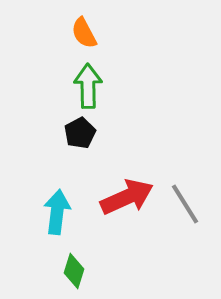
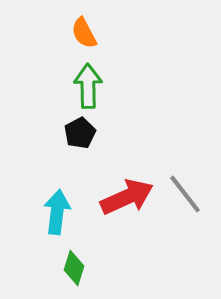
gray line: moved 10 px up; rotated 6 degrees counterclockwise
green diamond: moved 3 px up
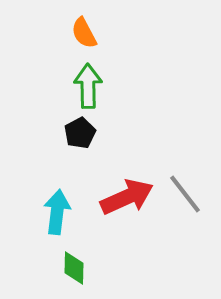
green diamond: rotated 16 degrees counterclockwise
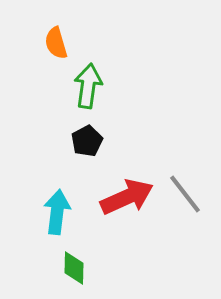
orange semicircle: moved 28 px left, 10 px down; rotated 12 degrees clockwise
green arrow: rotated 9 degrees clockwise
black pentagon: moved 7 px right, 8 px down
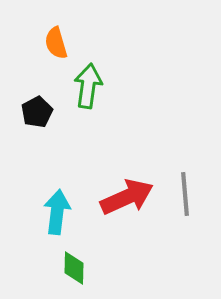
black pentagon: moved 50 px left, 29 px up
gray line: rotated 33 degrees clockwise
